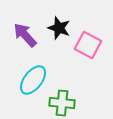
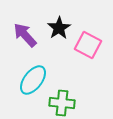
black star: rotated 20 degrees clockwise
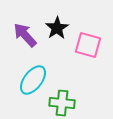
black star: moved 2 px left
pink square: rotated 12 degrees counterclockwise
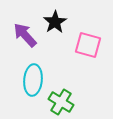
black star: moved 2 px left, 6 px up
cyan ellipse: rotated 32 degrees counterclockwise
green cross: moved 1 px left, 1 px up; rotated 25 degrees clockwise
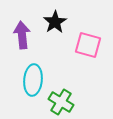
purple arrow: moved 3 px left; rotated 36 degrees clockwise
